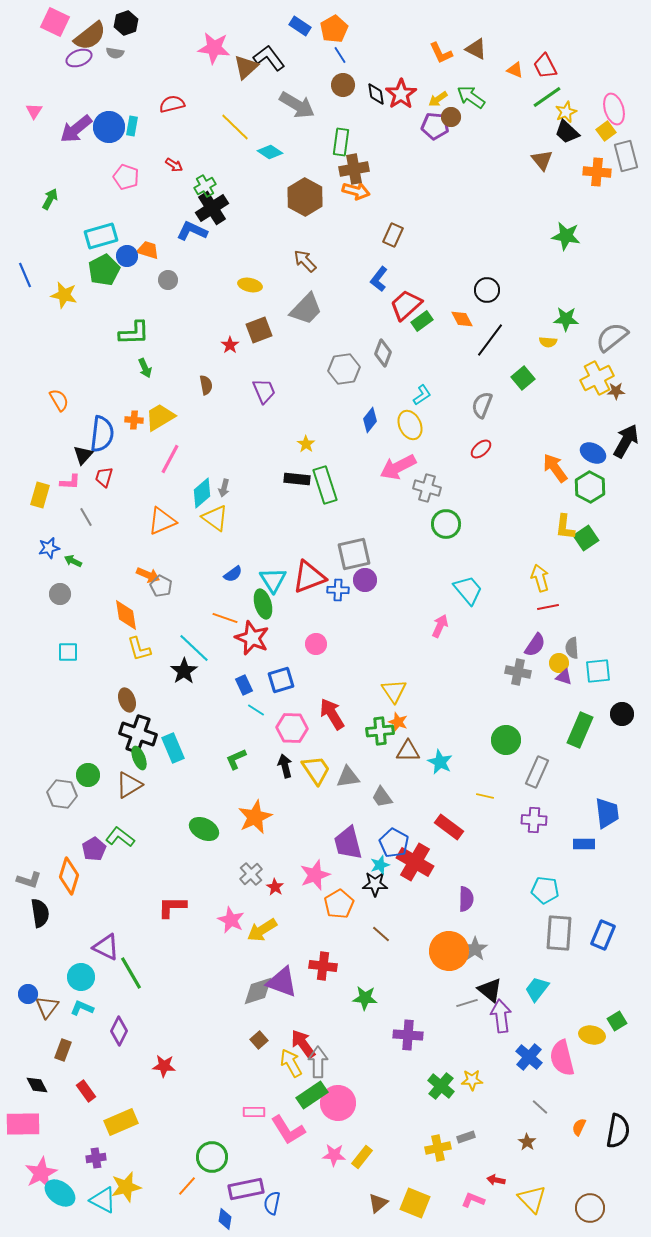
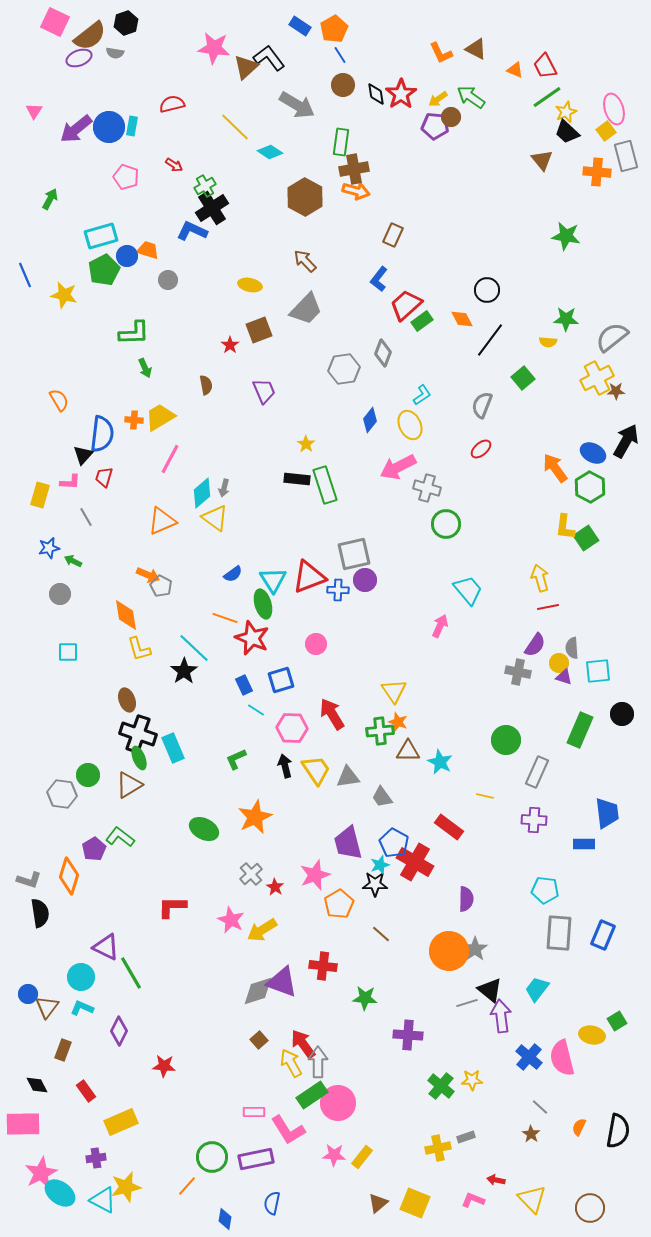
brown star at (527, 1142): moved 4 px right, 8 px up
purple rectangle at (246, 1189): moved 10 px right, 30 px up
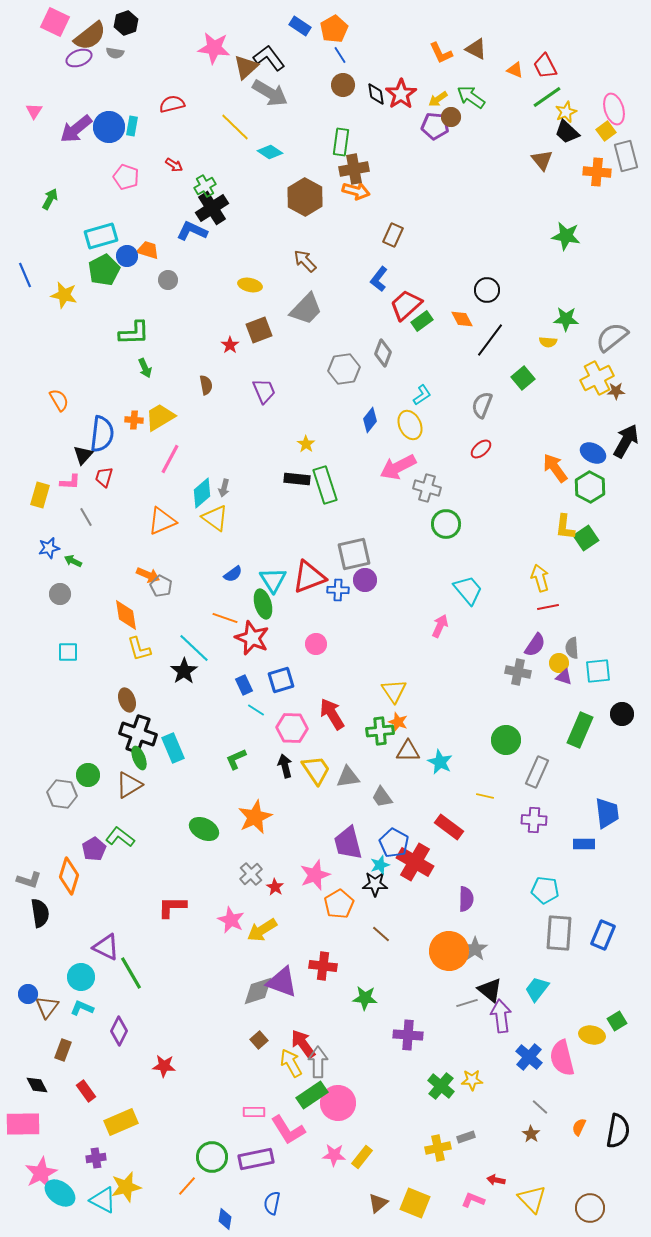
gray arrow at (297, 105): moved 27 px left, 12 px up
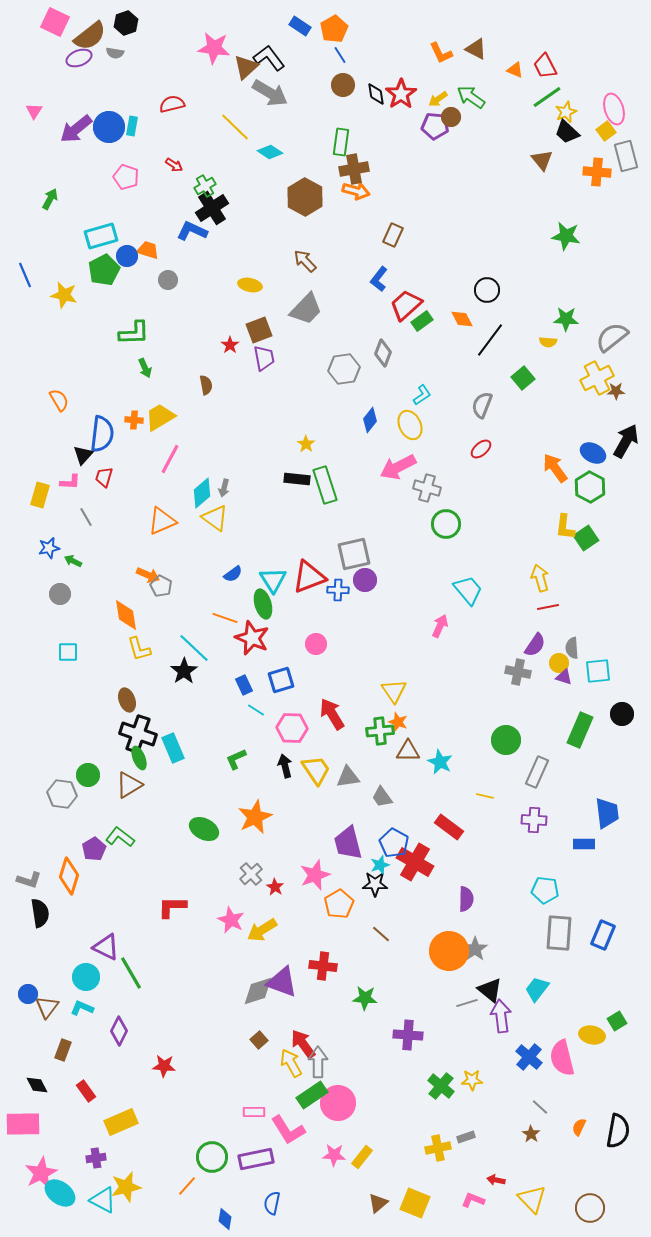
purple trapezoid at (264, 391): moved 33 px up; rotated 12 degrees clockwise
cyan circle at (81, 977): moved 5 px right
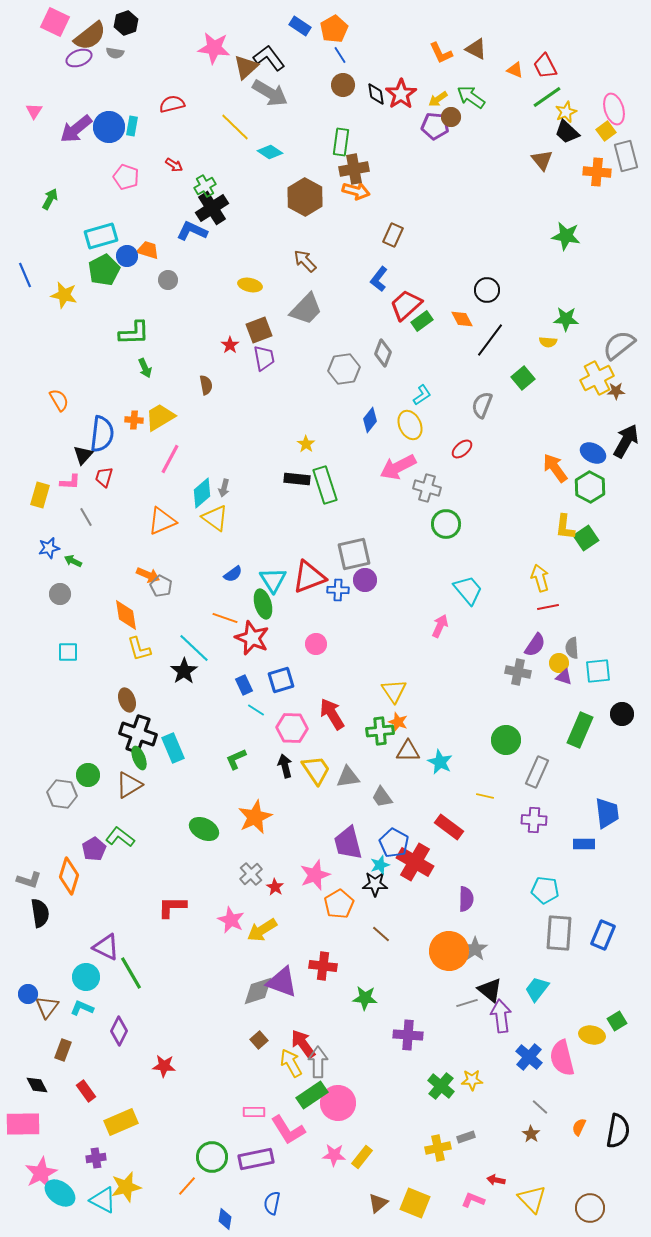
gray semicircle at (612, 337): moved 7 px right, 8 px down
red ellipse at (481, 449): moved 19 px left
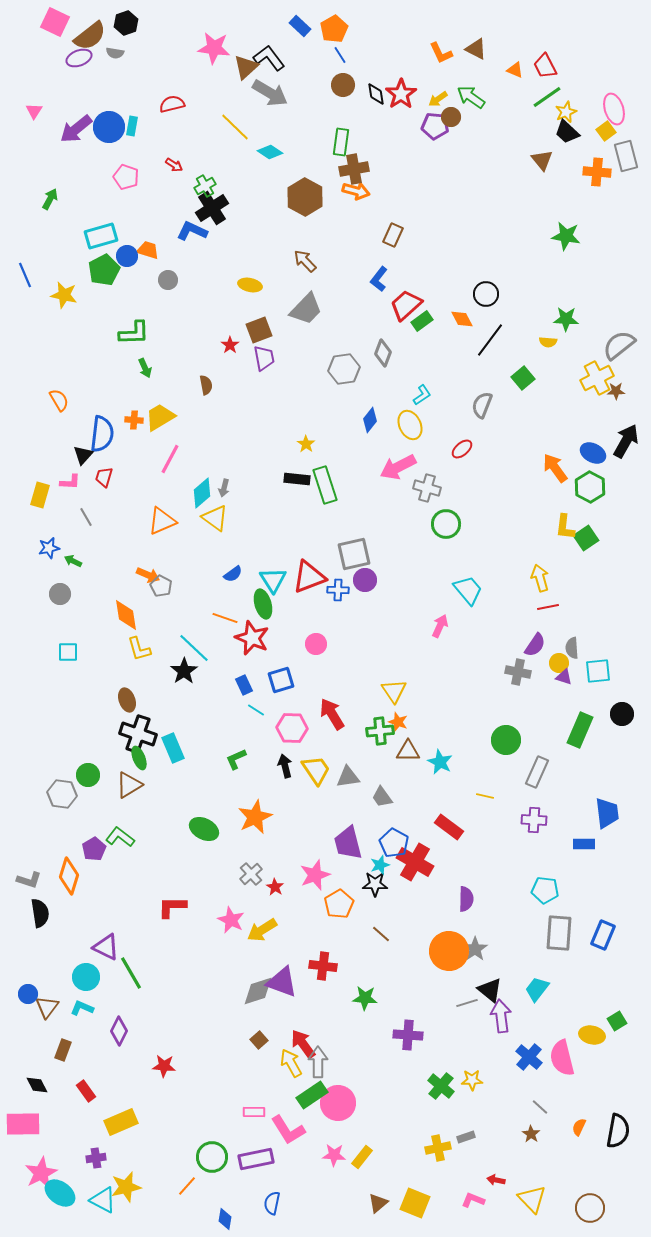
blue rectangle at (300, 26): rotated 10 degrees clockwise
black circle at (487, 290): moved 1 px left, 4 px down
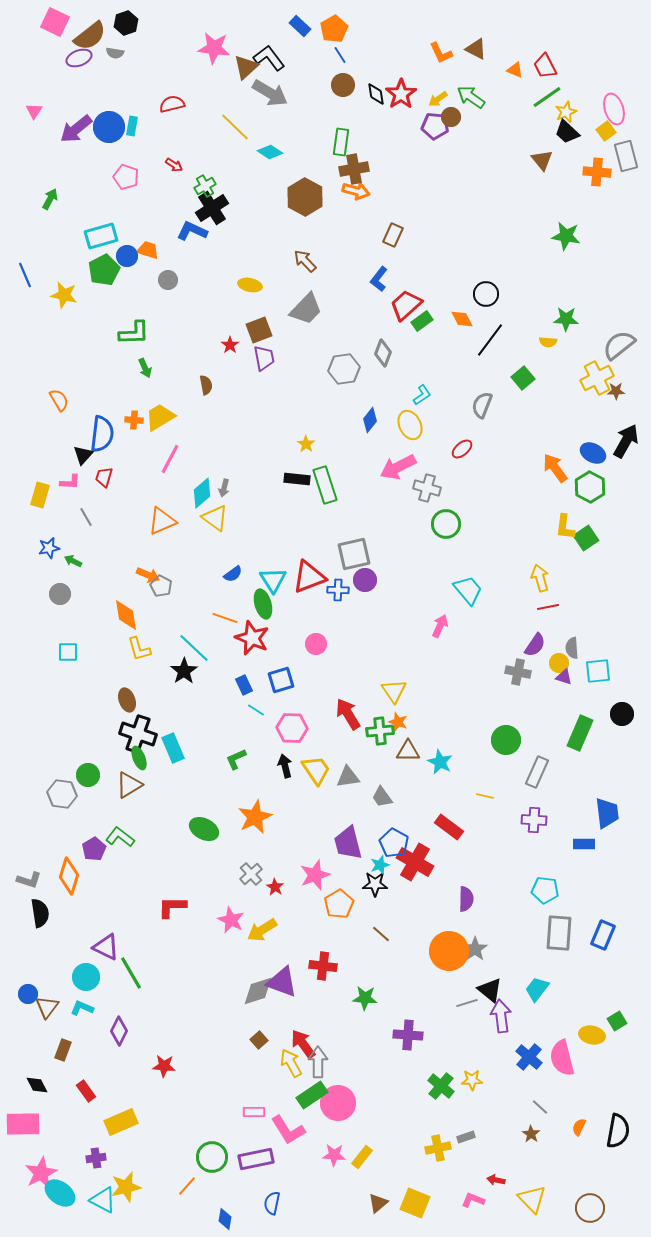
red arrow at (332, 714): moved 16 px right
green rectangle at (580, 730): moved 3 px down
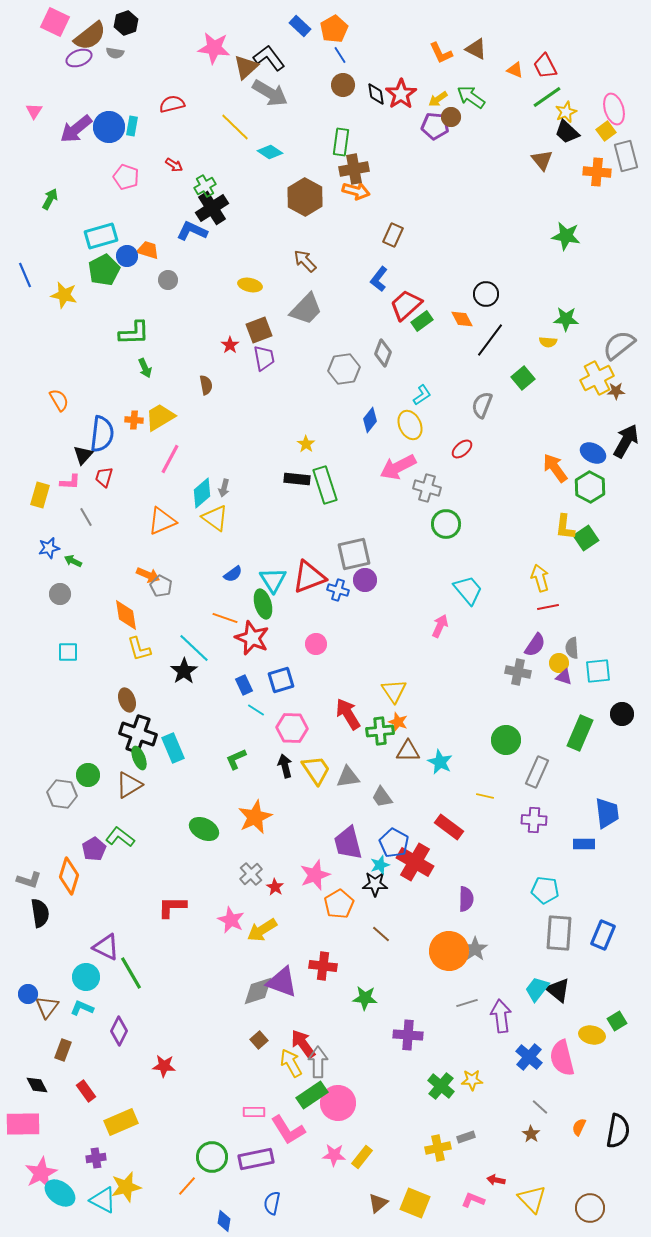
blue cross at (338, 590): rotated 15 degrees clockwise
black triangle at (490, 990): moved 68 px right
blue diamond at (225, 1219): moved 1 px left, 2 px down
